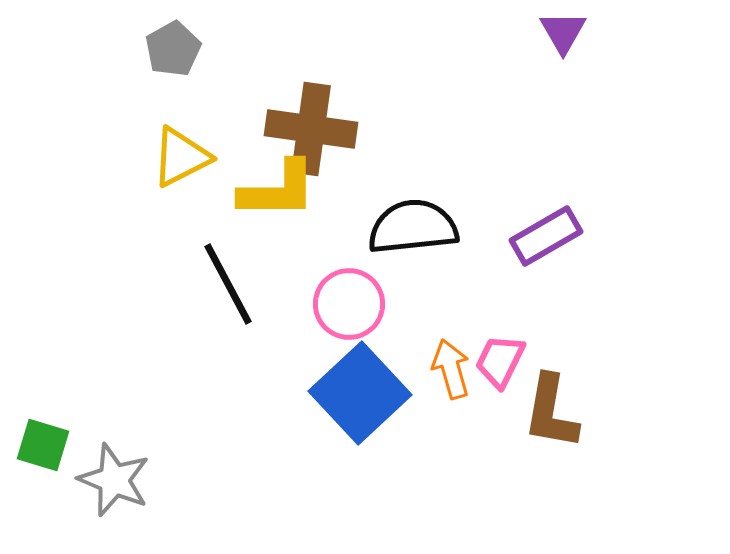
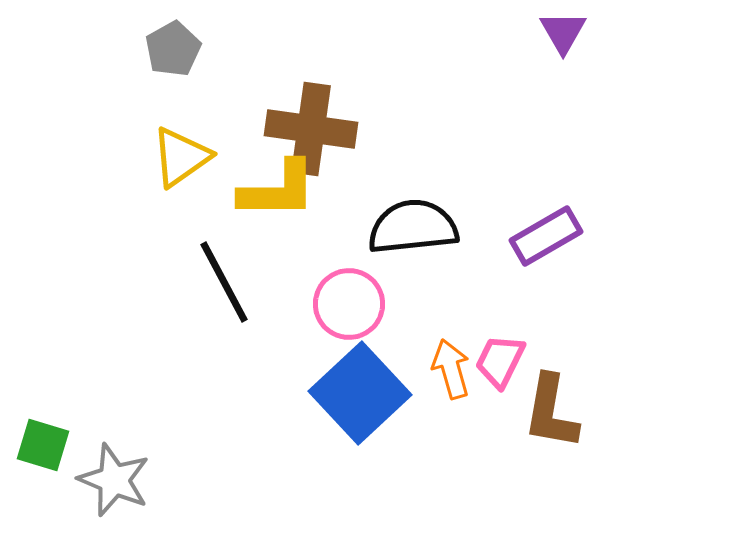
yellow triangle: rotated 8 degrees counterclockwise
black line: moved 4 px left, 2 px up
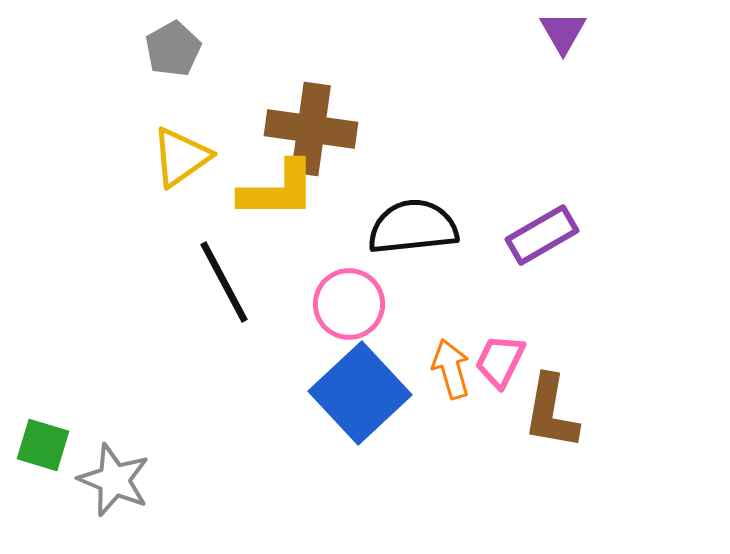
purple rectangle: moved 4 px left, 1 px up
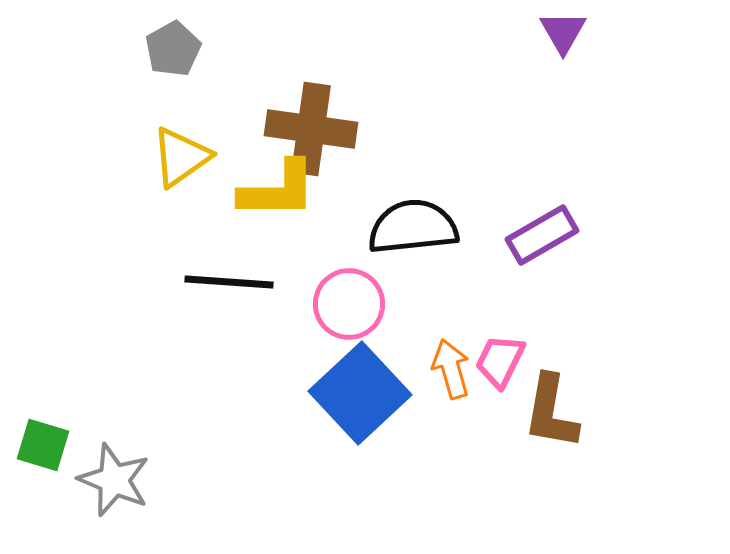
black line: moved 5 px right; rotated 58 degrees counterclockwise
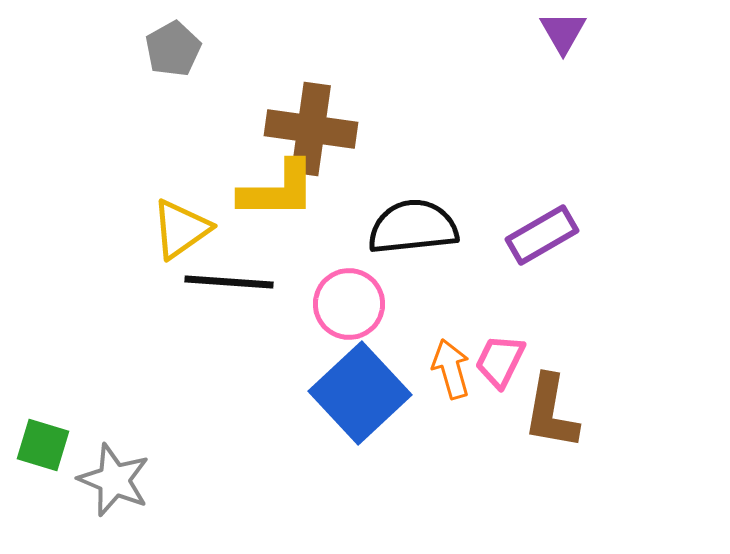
yellow triangle: moved 72 px down
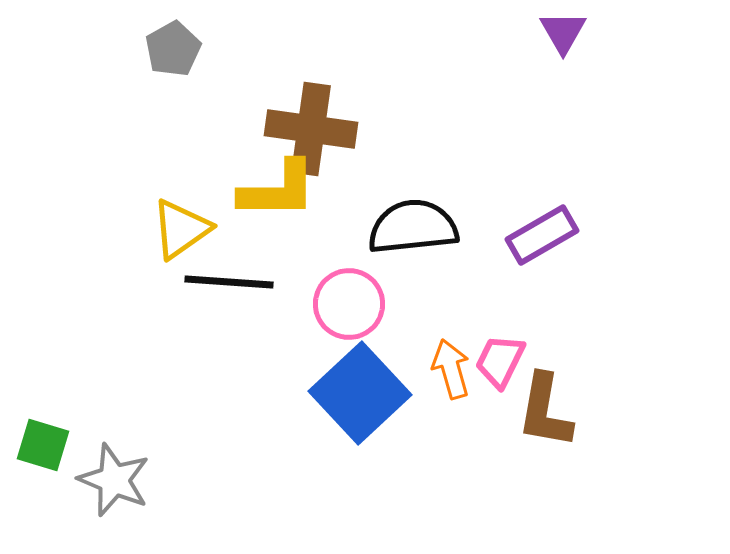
brown L-shape: moved 6 px left, 1 px up
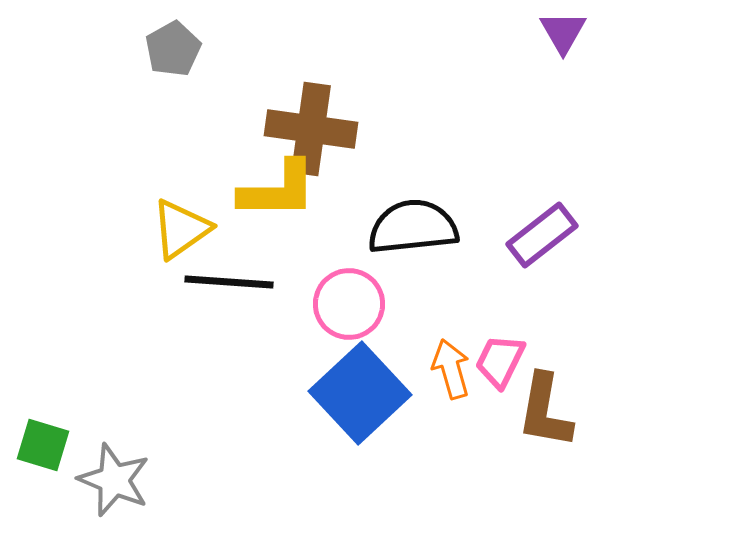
purple rectangle: rotated 8 degrees counterclockwise
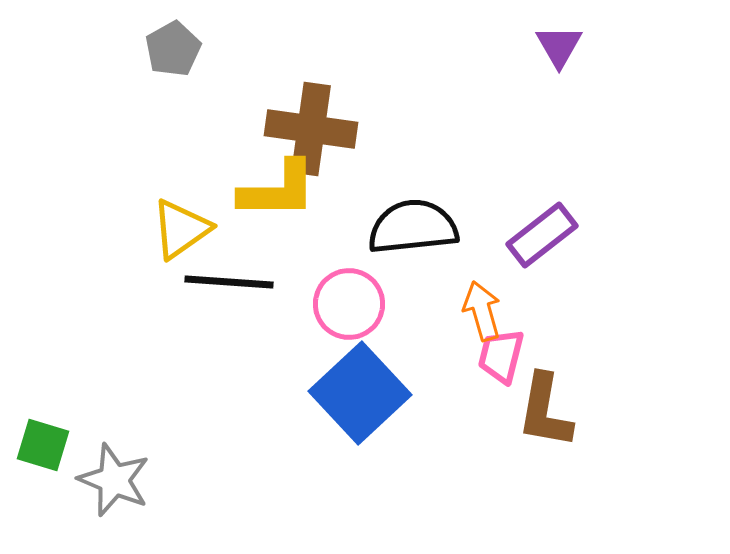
purple triangle: moved 4 px left, 14 px down
pink trapezoid: moved 1 px right, 5 px up; rotated 12 degrees counterclockwise
orange arrow: moved 31 px right, 58 px up
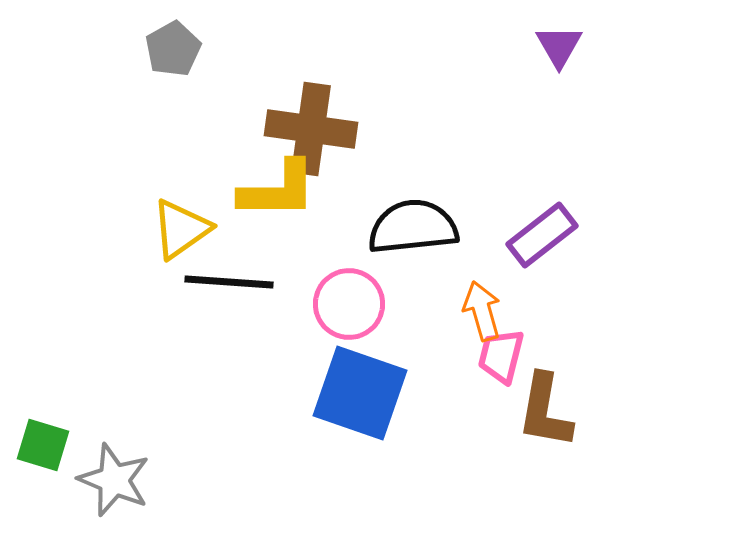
blue square: rotated 28 degrees counterclockwise
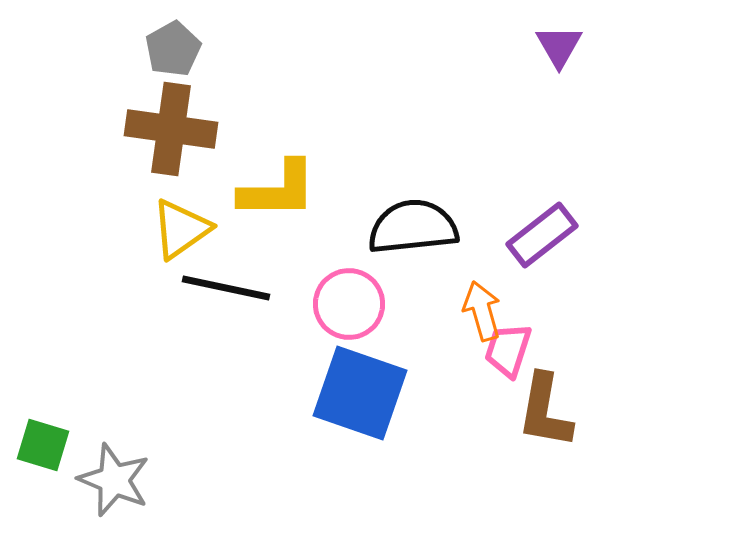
brown cross: moved 140 px left
black line: moved 3 px left, 6 px down; rotated 8 degrees clockwise
pink trapezoid: moved 7 px right, 6 px up; rotated 4 degrees clockwise
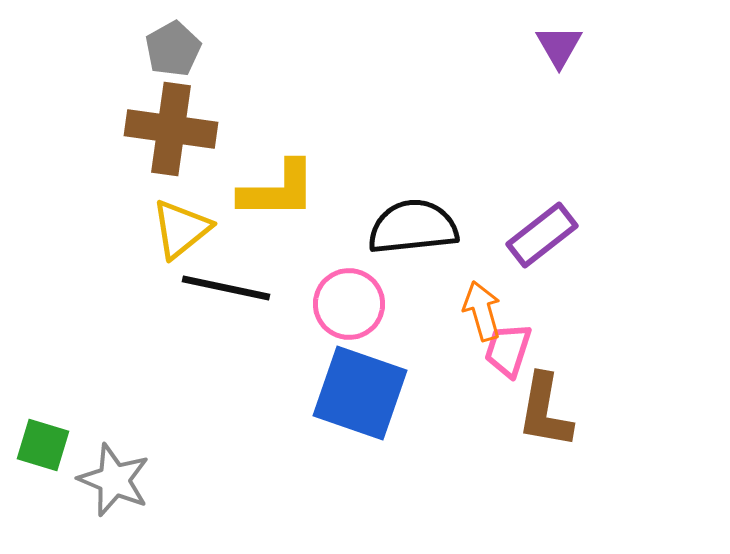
yellow triangle: rotated 4 degrees counterclockwise
